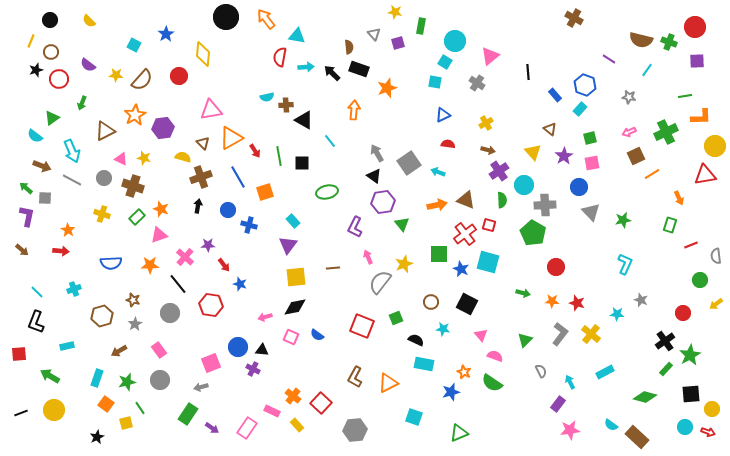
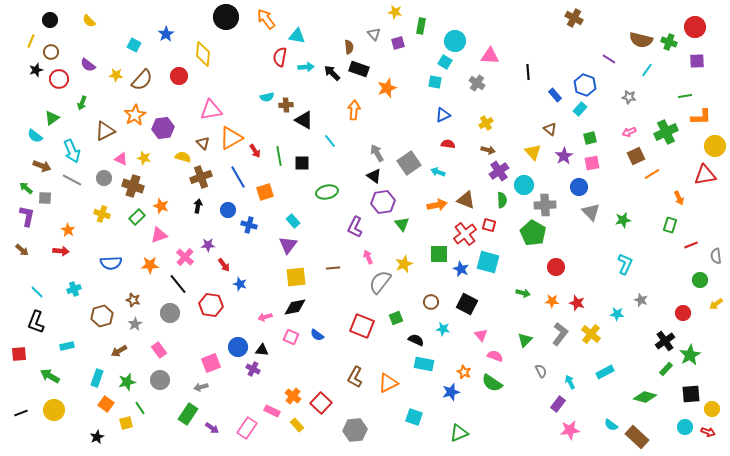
pink triangle at (490, 56): rotated 42 degrees clockwise
orange star at (161, 209): moved 3 px up
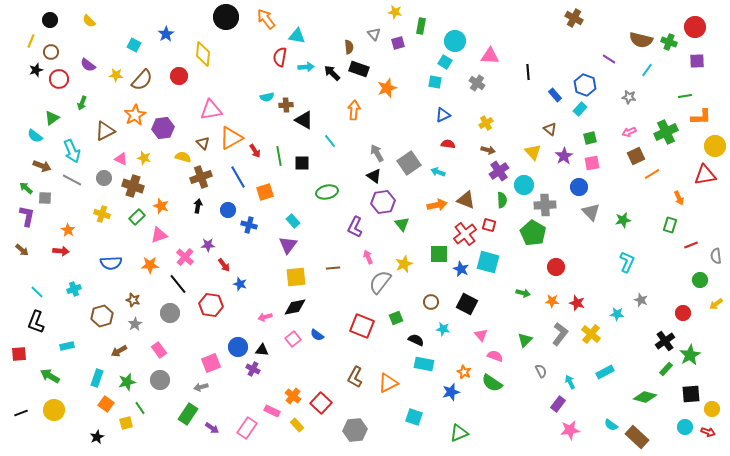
cyan L-shape at (625, 264): moved 2 px right, 2 px up
pink square at (291, 337): moved 2 px right, 2 px down; rotated 28 degrees clockwise
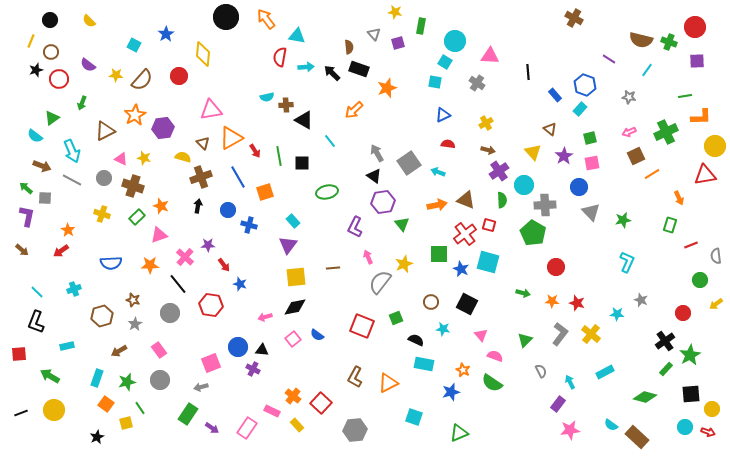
orange arrow at (354, 110): rotated 138 degrees counterclockwise
red arrow at (61, 251): rotated 140 degrees clockwise
orange star at (464, 372): moved 1 px left, 2 px up
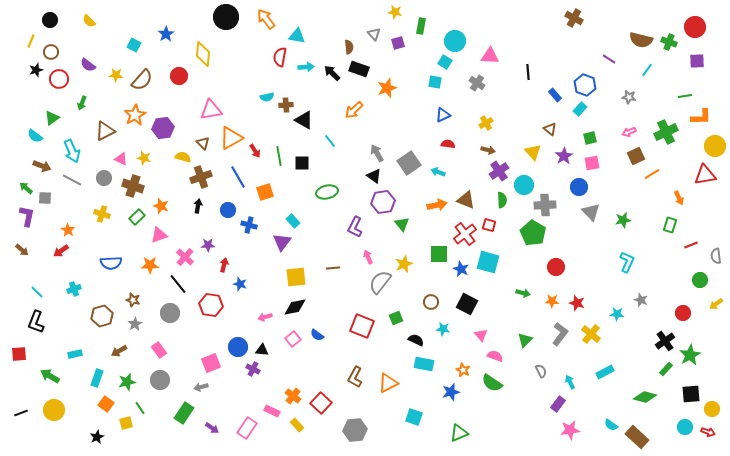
purple triangle at (288, 245): moved 6 px left, 3 px up
red arrow at (224, 265): rotated 128 degrees counterclockwise
cyan rectangle at (67, 346): moved 8 px right, 8 px down
green rectangle at (188, 414): moved 4 px left, 1 px up
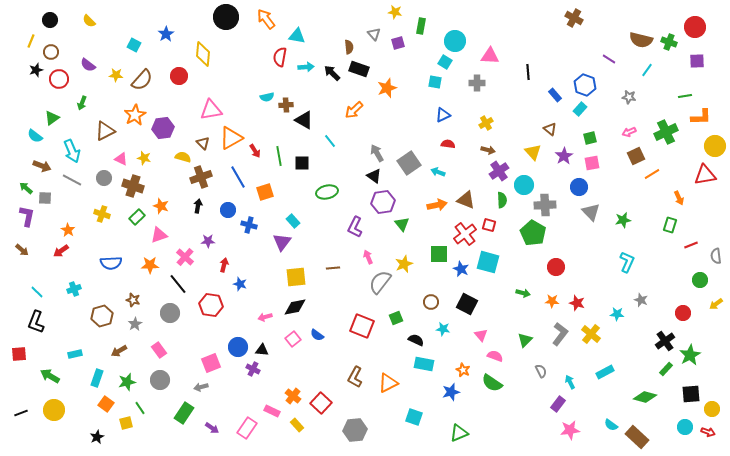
gray cross at (477, 83): rotated 35 degrees counterclockwise
purple star at (208, 245): moved 4 px up
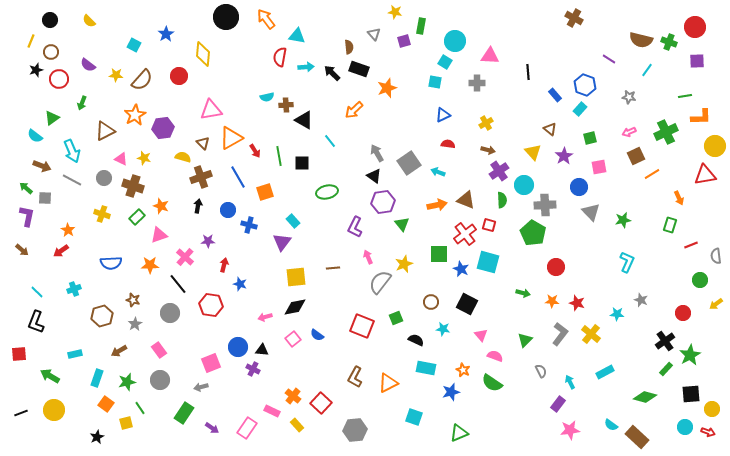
purple square at (398, 43): moved 6 px right, 2 px up
pink square at (592, 163): moved 7 px right, 4 px down
cyan rectangle at (424, 364): moved 2 px right, 4 px down
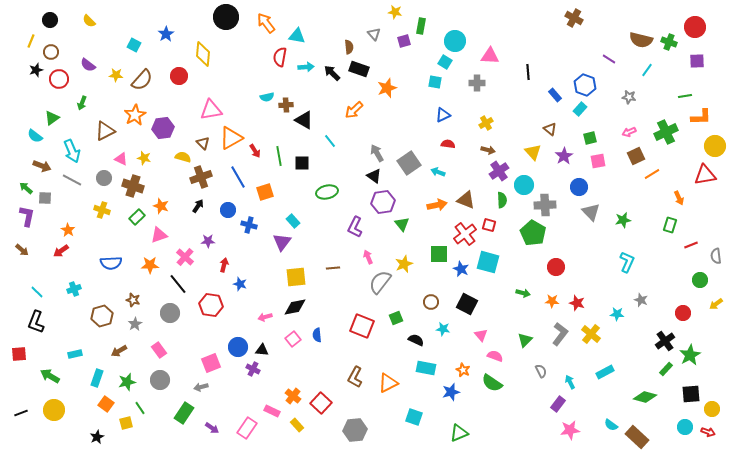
orange arrow at (266, 19): moved 4 px down
pink square at (599, 167): moved 1 px left, 6 px up
black arrow at (198, 206): rotated 24 degrees clockwise
yellow cross at (102, 214): moved 4 px up
blue semicircle at (317, 335): rotated 48 degrees clockwise
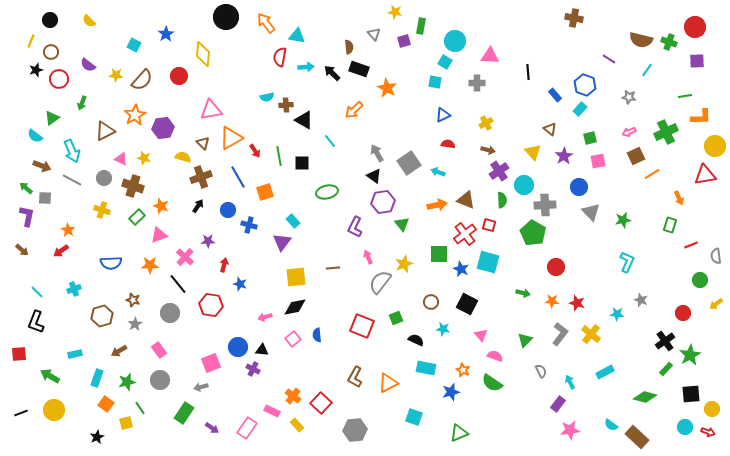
brown cross at (574, 18): rotated 18 degrees counterclockwise
orange star at (387, 88): rotated 24 degrees counterclockwise
